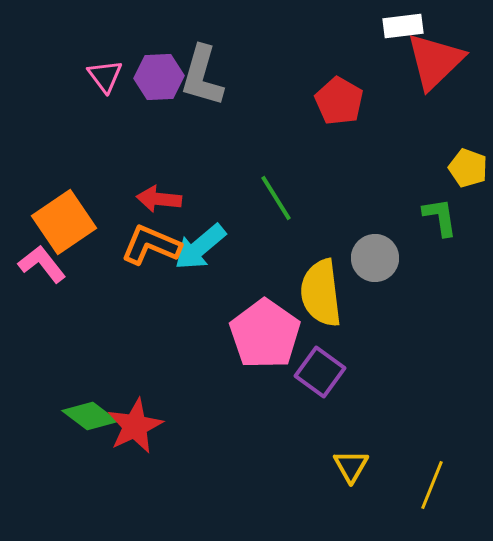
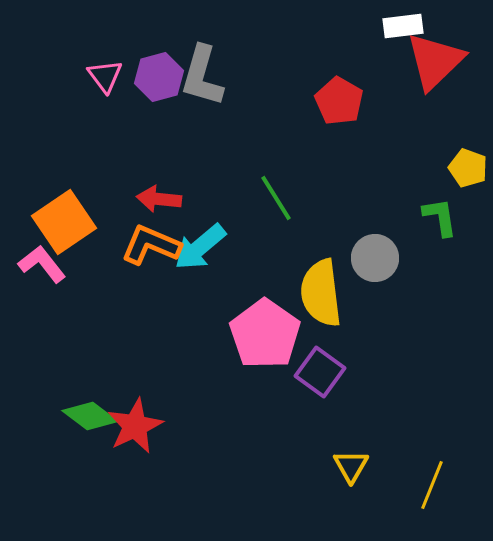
purple hexagon: rotated 12 degrees counterclockwise
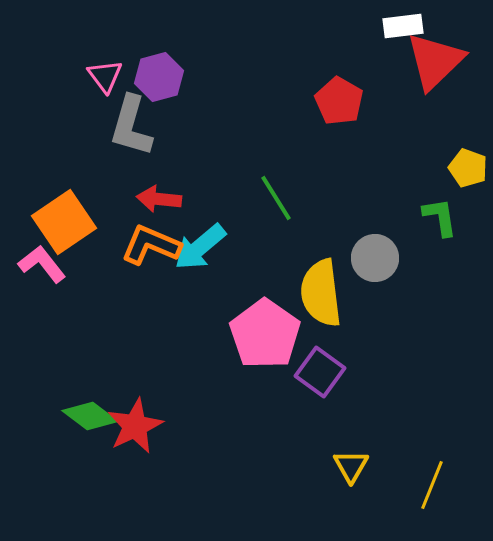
gray L-shape: moved 71 px left, 50 px down
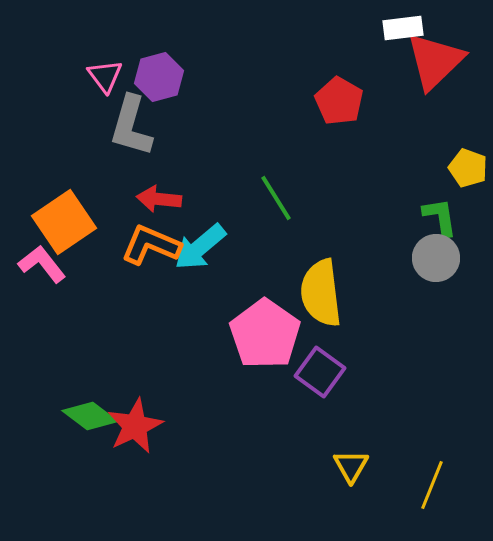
white rectangle: moved 2 px down
gray circle: moved 61 px right
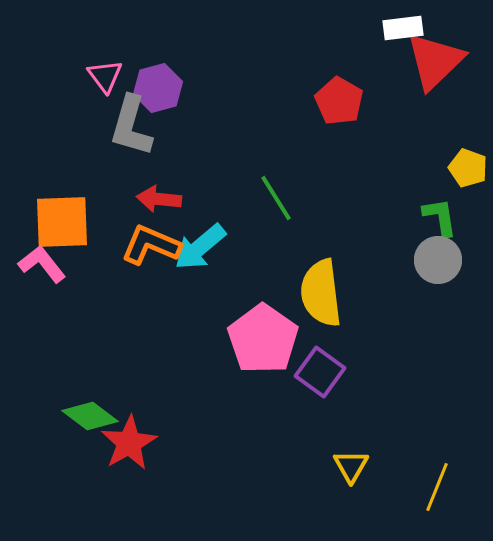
purple hexagon: moved 1 px left, 11 px down
orange square: moved 2 px left; rotated 32 degrees clockwise
gray circle: moved 2 px right, 2 px down
pink pentagon: moved 2 px left, 5 px down
red star: moved 6 px left, 17 px down; rotated 4 degrees counterclockwise
yellow line: moved 5 px right, 2 px down
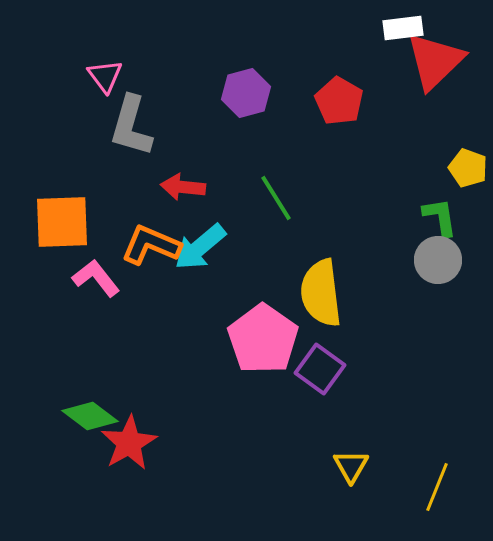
purple hexagon: moved 88 px right, 5 px down
red arrow: moved 24 px right, 12 px up
pink L-shape: moved 54 px right, 14 px down
purple square: moved 3 px up
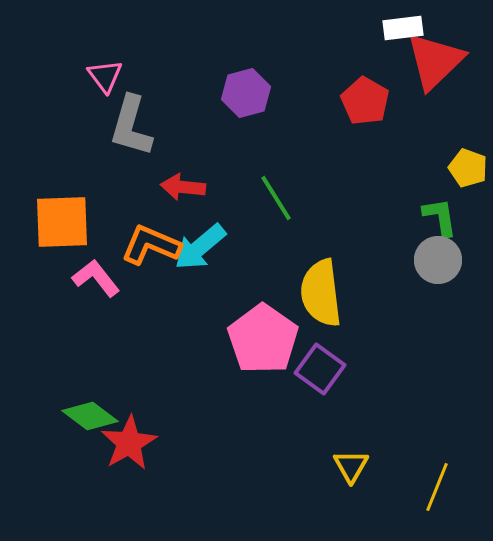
red pentagon: moved 26 px right
